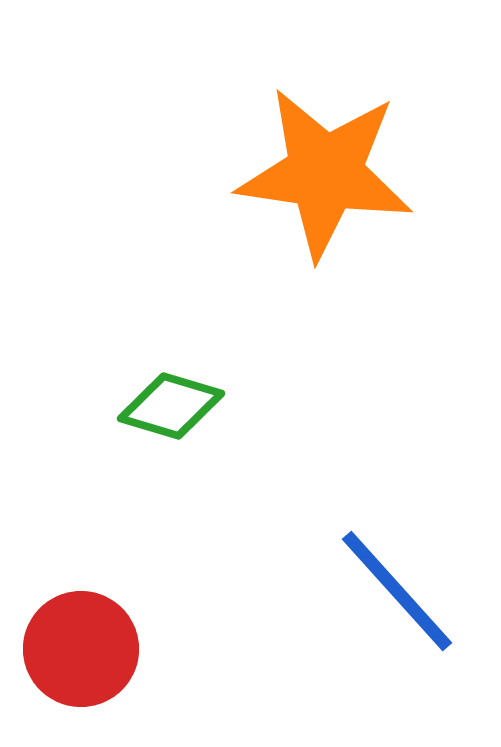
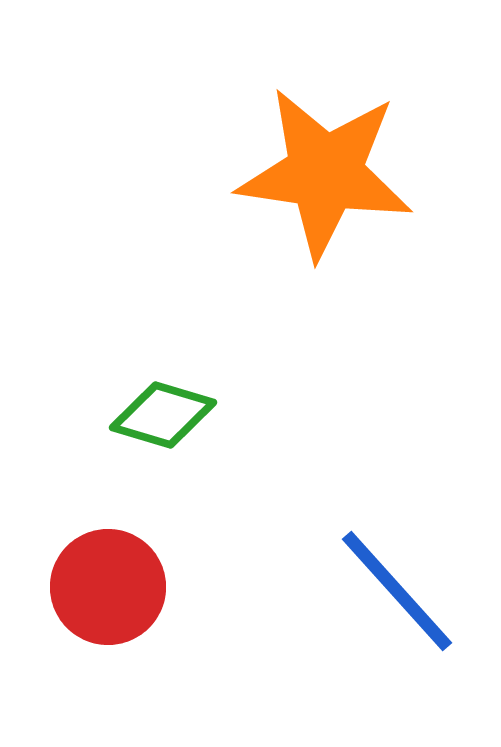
green diamond: moved 8 px left, 9 px down
red circle: moved 27 px right, 62 px up
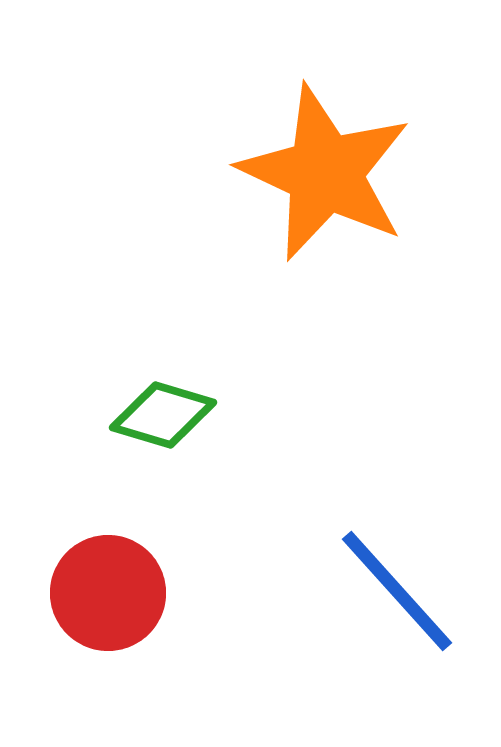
orange star: rotated 17 degrees clockwise
red circle: moved 6 px down
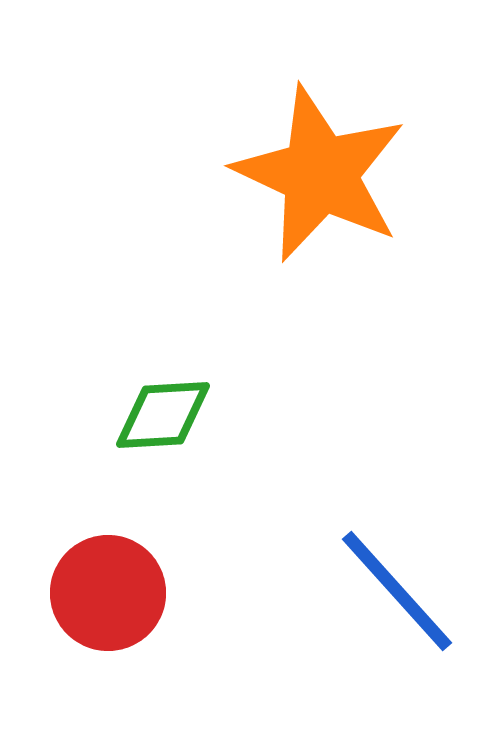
orange star: moved 5 px left, 1 px down
green diamond: rotated 20 degrees counterclockwise
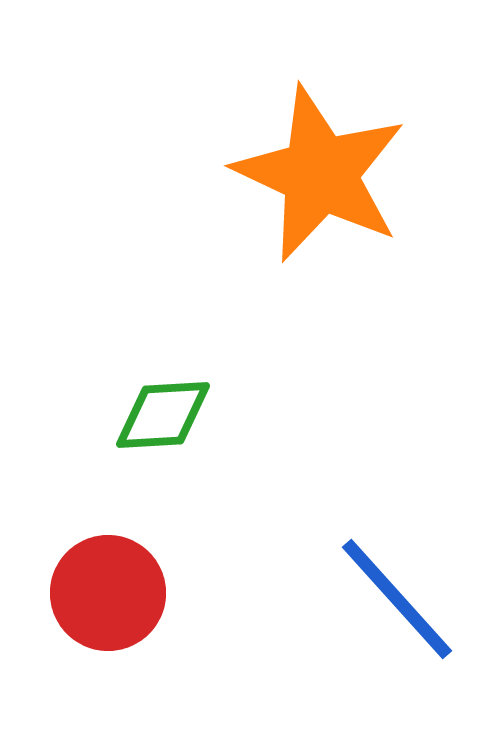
blue line: moved 8 px down
